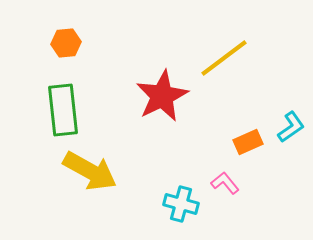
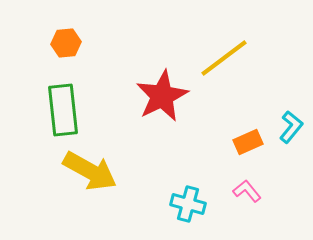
cyan L-shape: rotated 16 degrees counterclockwise
pink L-shape: moved 22 px right, 8 px down
cyan cross: moved 7 px right
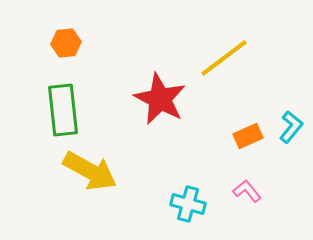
red star: moved 2 px left, 3 px down; rotated 18 degrees counterclockwise
orange rectangle: moved 6 px up
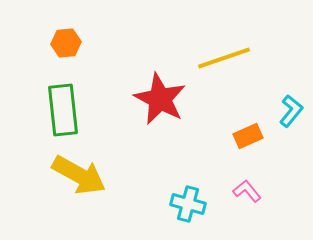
yellow line: rotated 18 degrees clockwise
cyan L-shape: moved 16 px up
yellow arrow: moved 11 px left, 4 px down
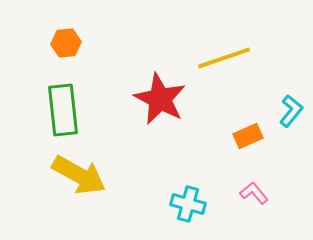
pink L-shape: moved 7 px right, 2 px down
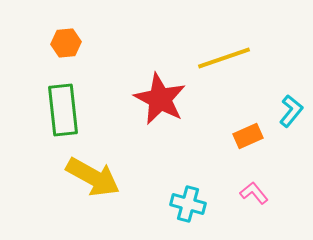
yellow arrow: moved 14 px right, 2 px down
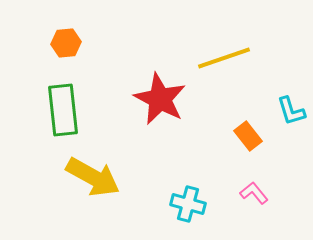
cyan L-shape: rotated 124 degrees clockwise
orange rectangle: rotated 76 degrees clockwise
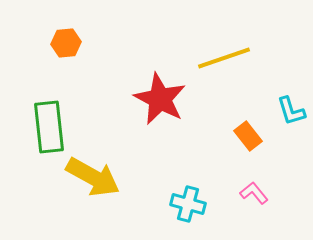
green rectangle: moved 14 px left, 17 px down
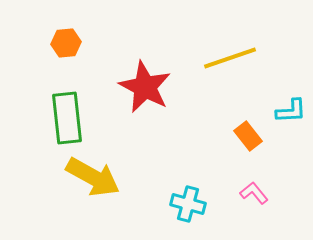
yellow line: moved 6 px right
red star: moved 15 px left, 12 px up
cyan L-shape: rotated 76 degrees counterclockwise
green rectangle: moved 18 px right, 9 px up
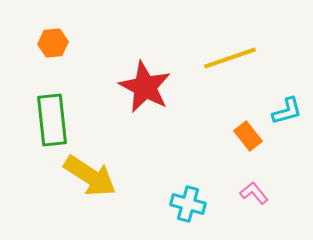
orange hexagon: moved 13 px left
cyan L-shape: moved 4 px left; rotated 12 degrees counterclockwise
green rectangle: moved 15 px left, 2 px down
yellow arrow: moved 3 px left, 1 px up; rotated 4 degrees clockwise
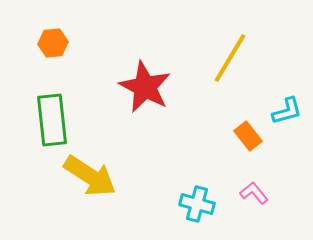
yellow line: rotated 40 degrees counterclockwise
cyan cross: moved 9 px right
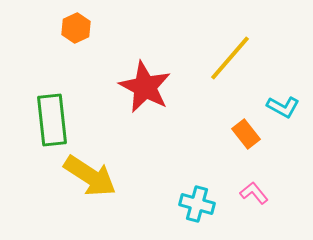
orange hexagon: moved 23 px right, 15 px up; rotated 20 degrees counterclockwise
yellow line: rotated 10 degrees clockwise
cyan L-shape: moved 4 px left, 4 px up; rotated 44 degrees clockwise
orange rectangle: moved 2 px left, 2 px up
